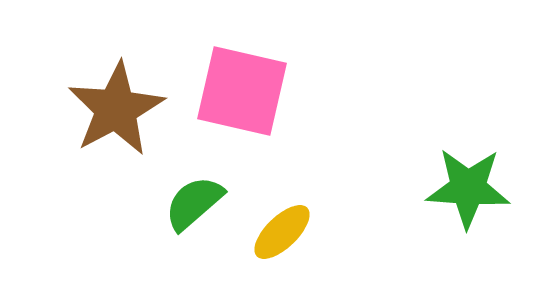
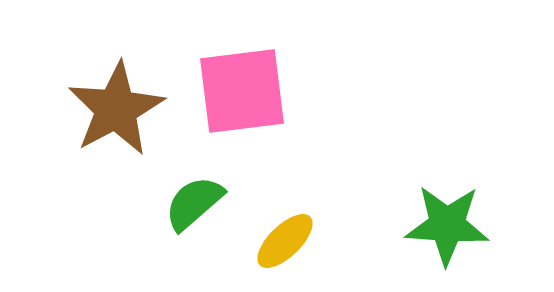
pink square: rotated 20 degrees counterclockwise
green star: moved 21 px left, 37 px down
yellow ellipse: moved 3 px right, 9 px down
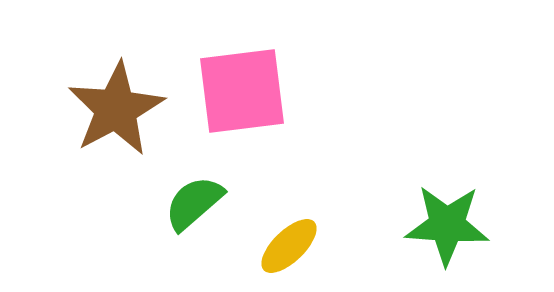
yellow ellipse: moved 4 px right, 5 px down
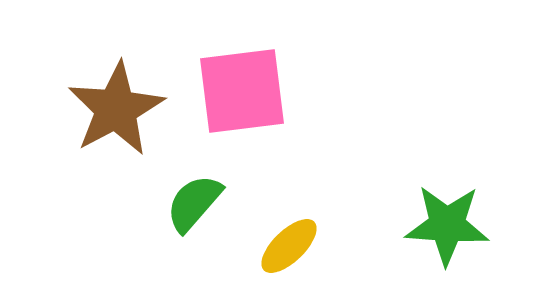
green semicircle: rotated 8 degrees counterclockwise
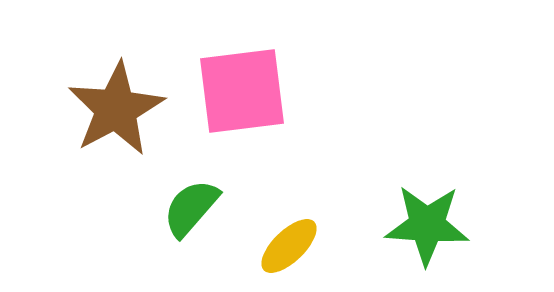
green semicircle: moved 3 px left, 5 px down
green star: moved 20 px left
